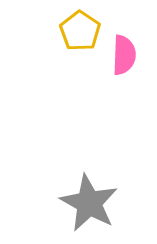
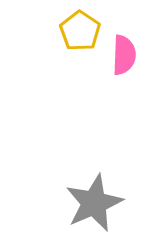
gray star: moved 5 px right; rotated 20 degrees clockwise
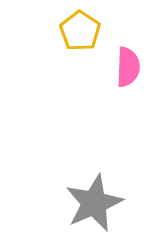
pink semicircle: moved 4 px right, 12 px down
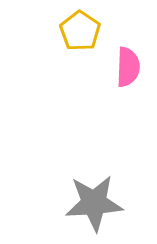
gray star: rotated 20 degrees clockwise
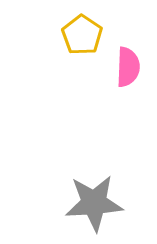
yellow pentagon: moved 2 px right, 4 px down
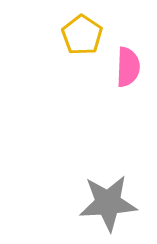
gray star: moved 14 px right
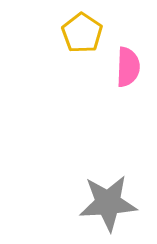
yellow pentagon: moved 2 px up
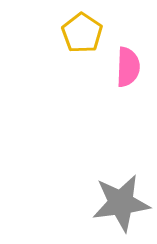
gray star: moved 13 px right; rotated 4 degrees counterclockwise
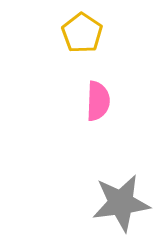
pink semicircle: moved 30 px left, 34 px down
